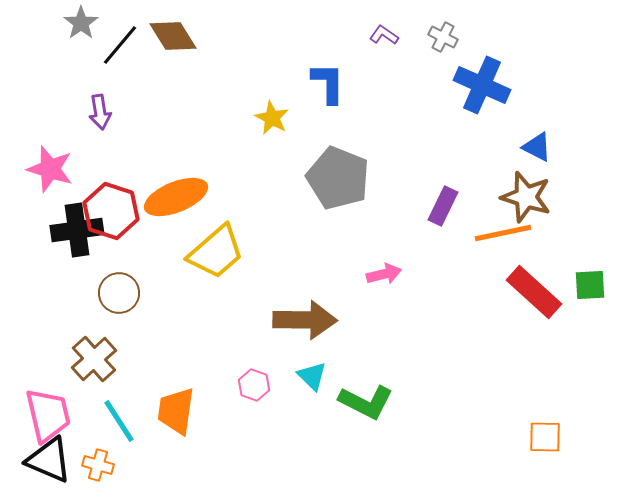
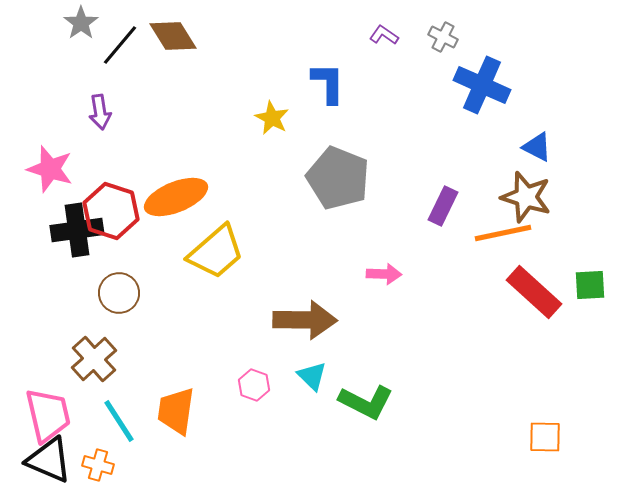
pink arrow: rotated 16 degrees clockwise
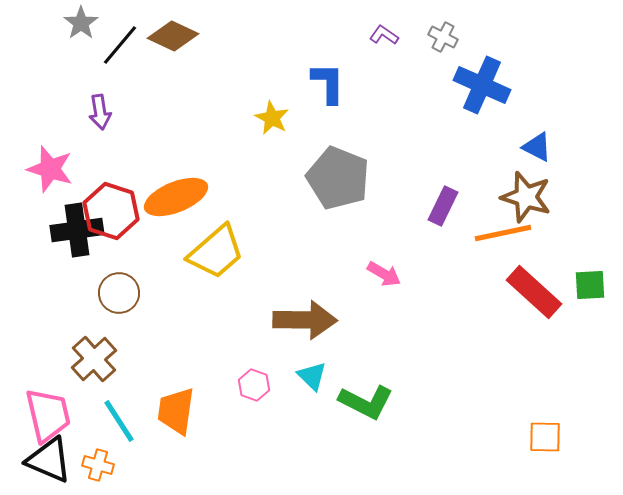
brown diamond: rotated 33 degrees counterclockwise
pink arrow: rotated 28 degrees clockwise
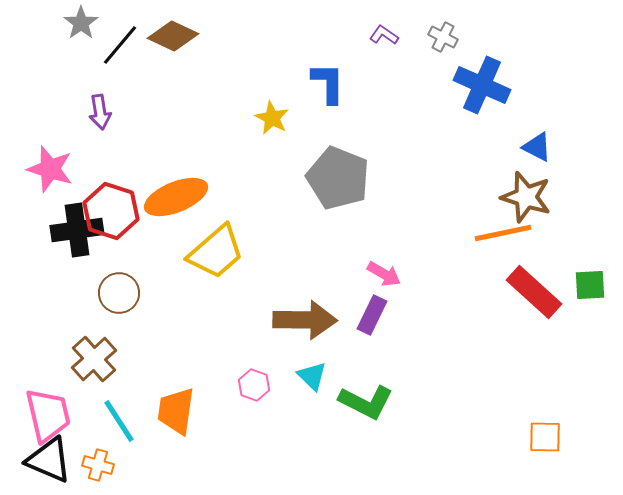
purple rectangle: moved 71 px left, 109 px down
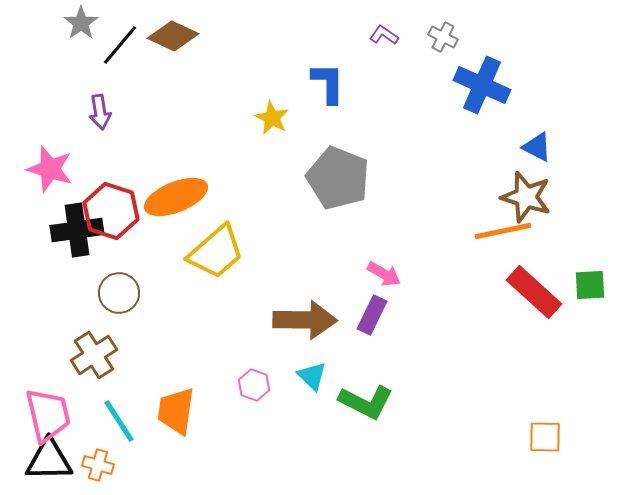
orange line: moved 2 px up
brown cross: moved 4 px up; rotated 9 degrees clockwise
black triangle: rotated 24 degrees counterclockwise
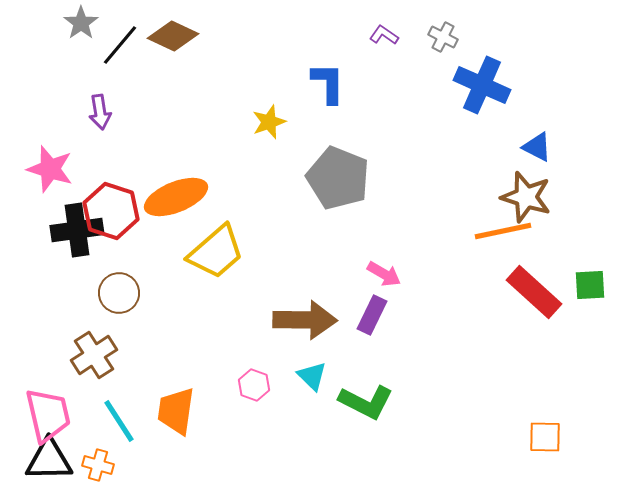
yellow star: moved 3 px left, 4 px down; rotated 24 degrees clockwise
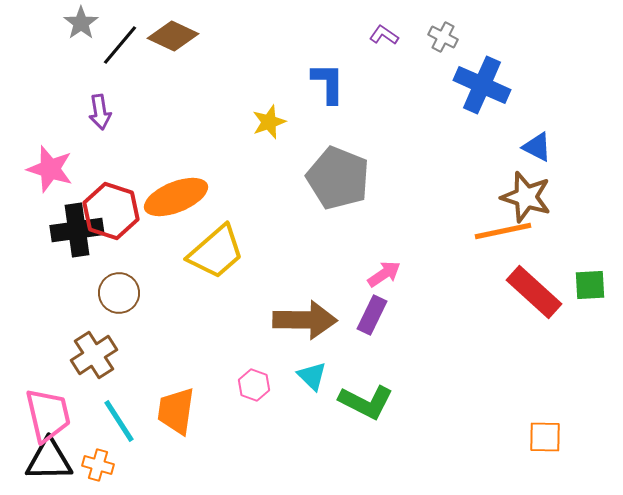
pink arrow: rotated 64 degrees counterclockwise
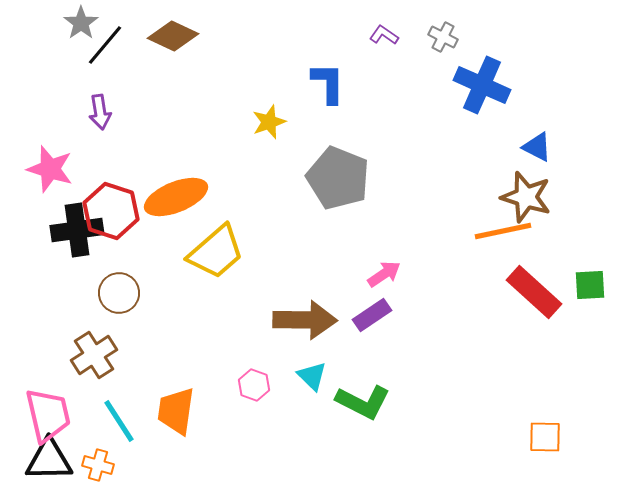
black line: moved 15 px left
purple rectangle: rotated 30 degrees clockwise
green L-shape: moved 3 px left
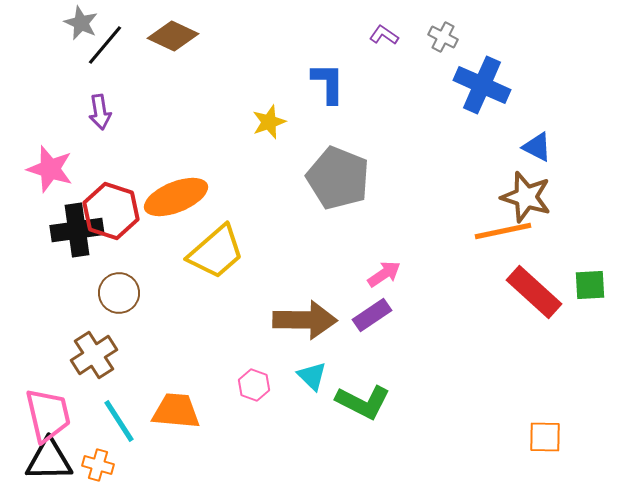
gray star: rotated 12 degrees counterclockwise
orange trapezoid: rotated 87 degrees clockwise
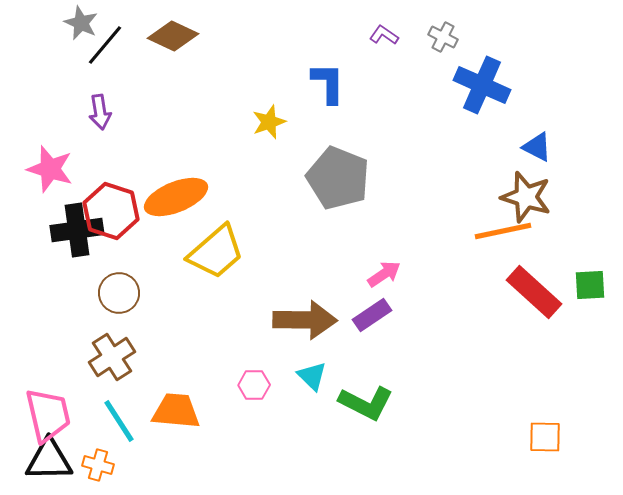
brown cross: moved 18 px right, 2 px down
pink hexagon: rotated 20 degrees counterclockwise
green L-shape: moved 3 px right, 1 px down
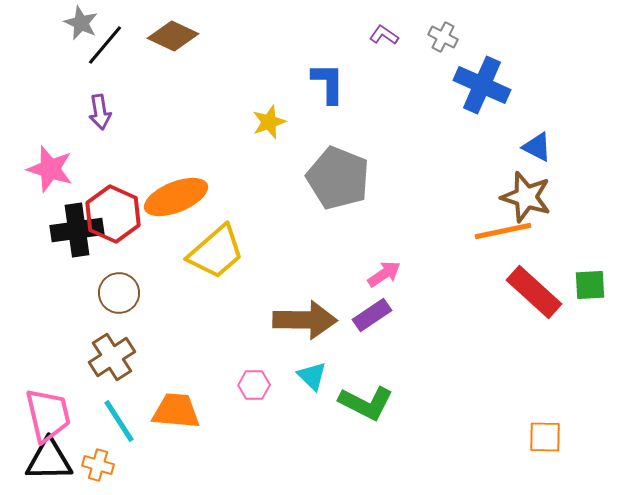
red hexagon: moved 2 px right, 3 px down; rotated 6 degrees clockwise
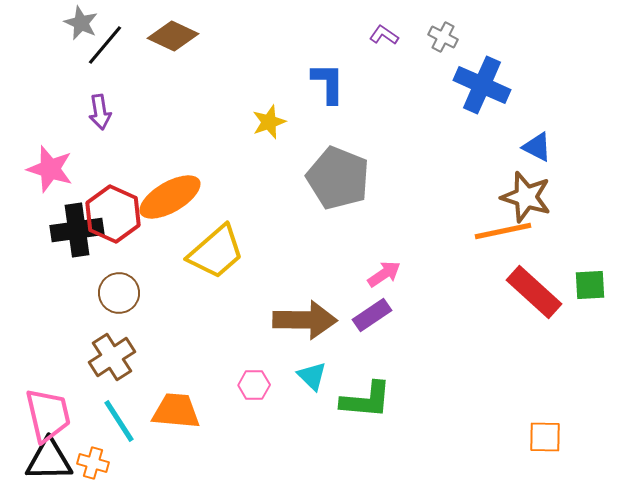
orange ellipse: moved 6 px left; rotated 8 degrees counterclockwise
green L-shape: moved 3 px up; rotated 22 degrees counterclockwise
orange cross: moved 5 px left, 2 px up
